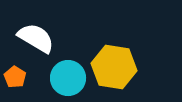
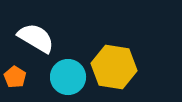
cyan circle: moved 1 px up
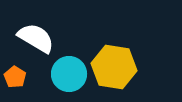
cyan circle: moved 1 px right, 3 px up
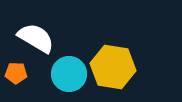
yellow hexagon: moved 1 px left
orange pentagon: moved 1 px right, 4 px up; rotated 30 degrees counterclockwise
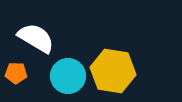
yellow hexagon: moved 4 px down
cyan circle: moved 1 px left, 2 px down
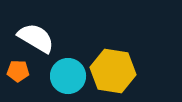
orange pentagon: moved 2 px right, 2 px up
